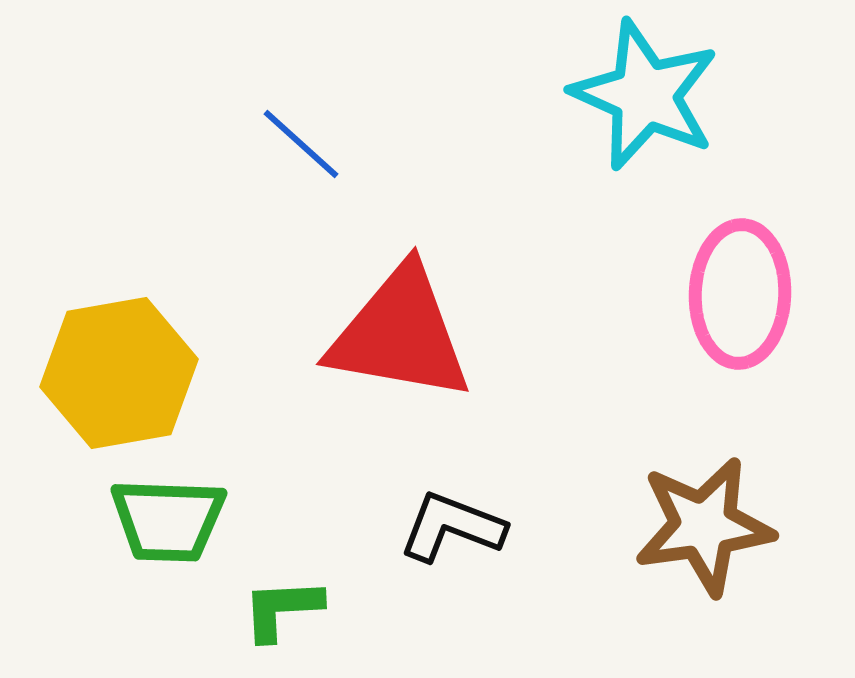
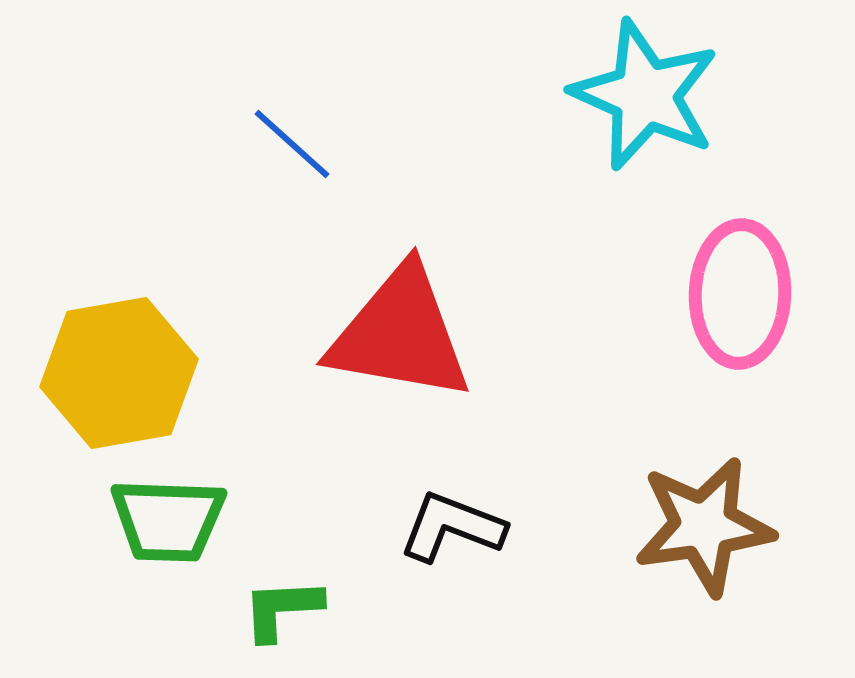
blue line: moved 9 px left
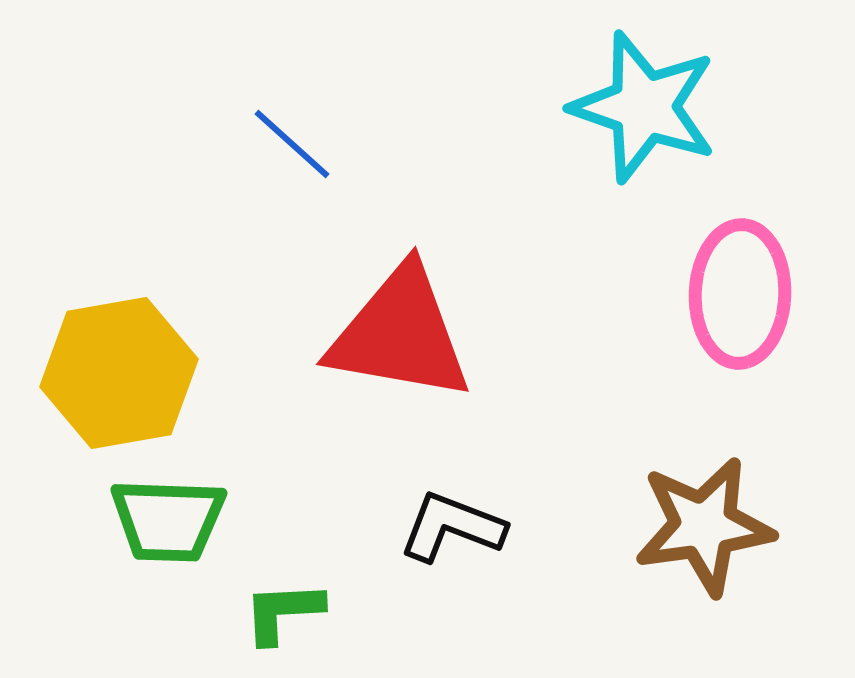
cyan star: moved 1 px left, 12 px down; rotated 5 degrees counterclockwise
green L-shape: moved 1 px right, 3 px down
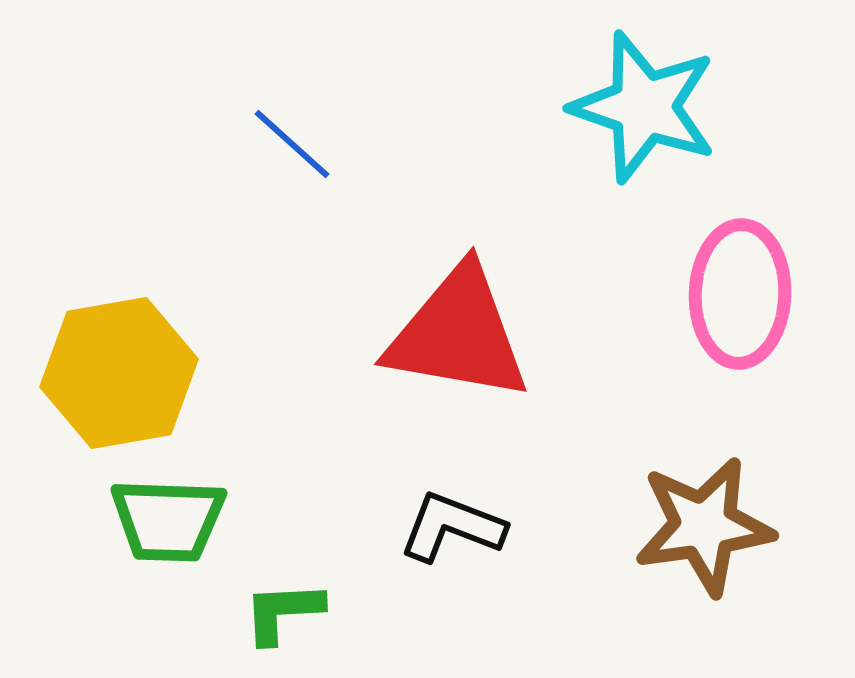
red triangle: moved 58 px right
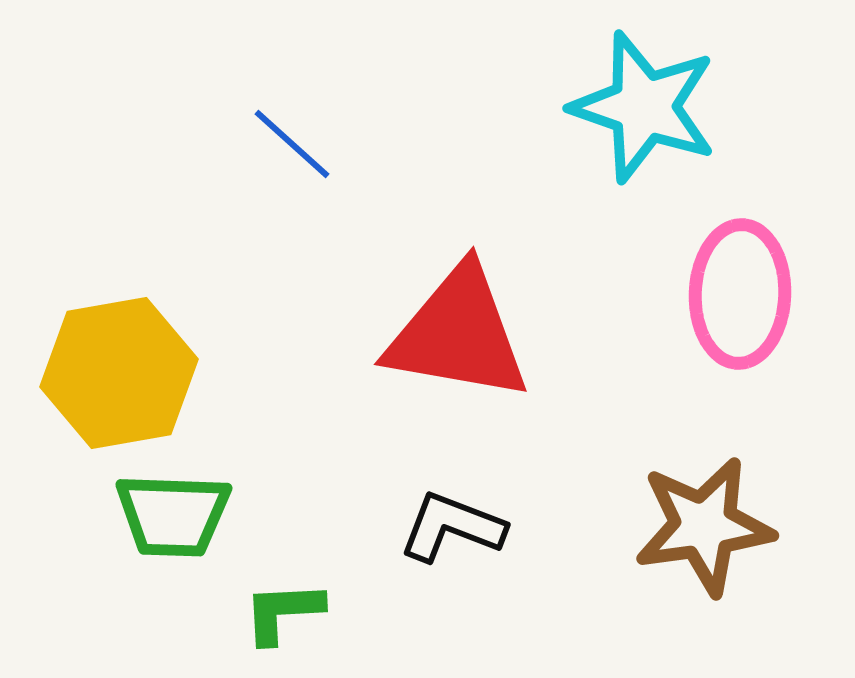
green trapezoid: moved 5 px right, 5 px up
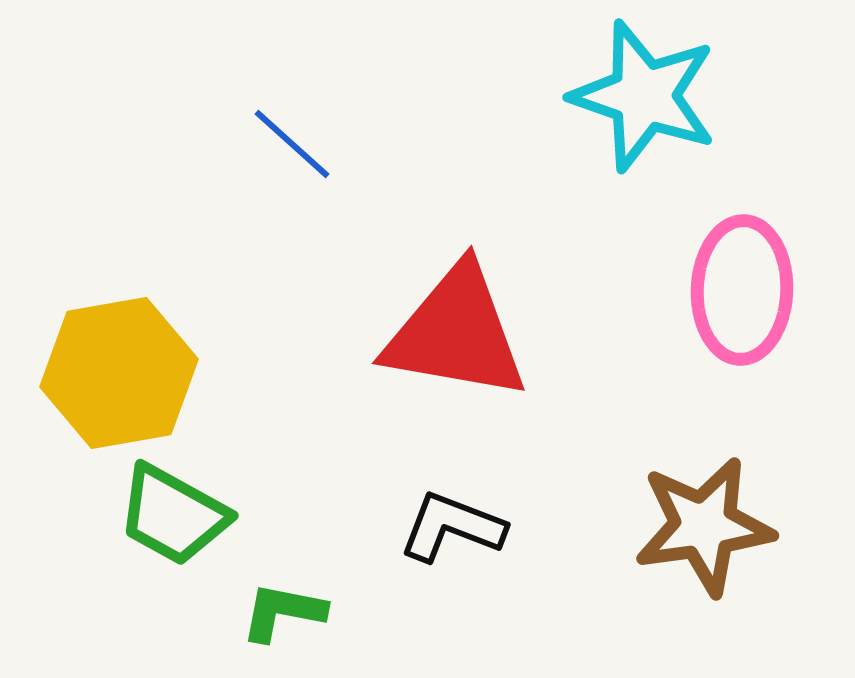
cyan star: moved 11 px up
pink ellipse: moved 2 px right, 4 px up
red triangle: moved 2 px left, 1 px up
green trapezoid: rotated 27 degrees clockwise
green L-shape: rotated 14 degrees clockwise
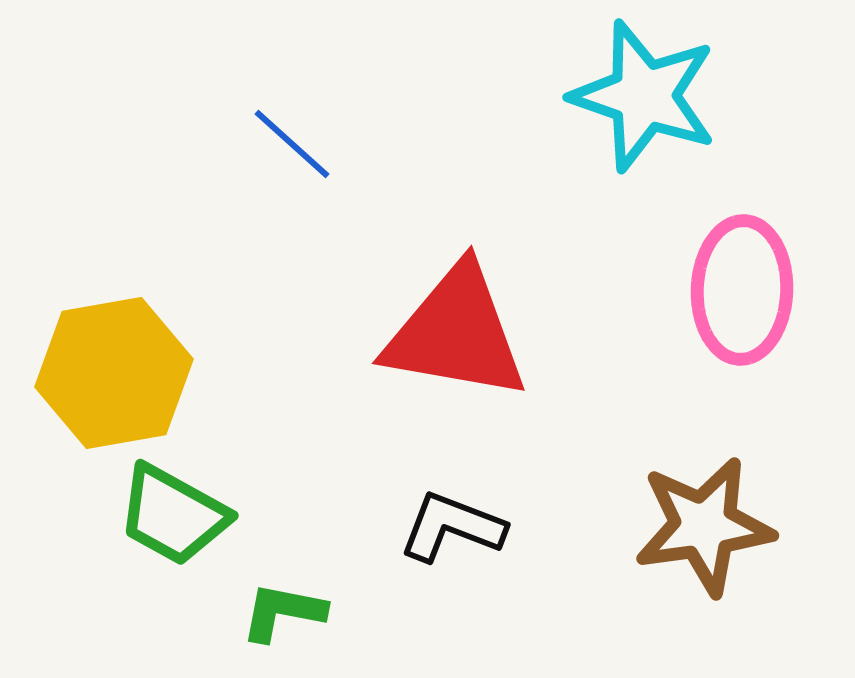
yellow hexagon: moved 5 px left
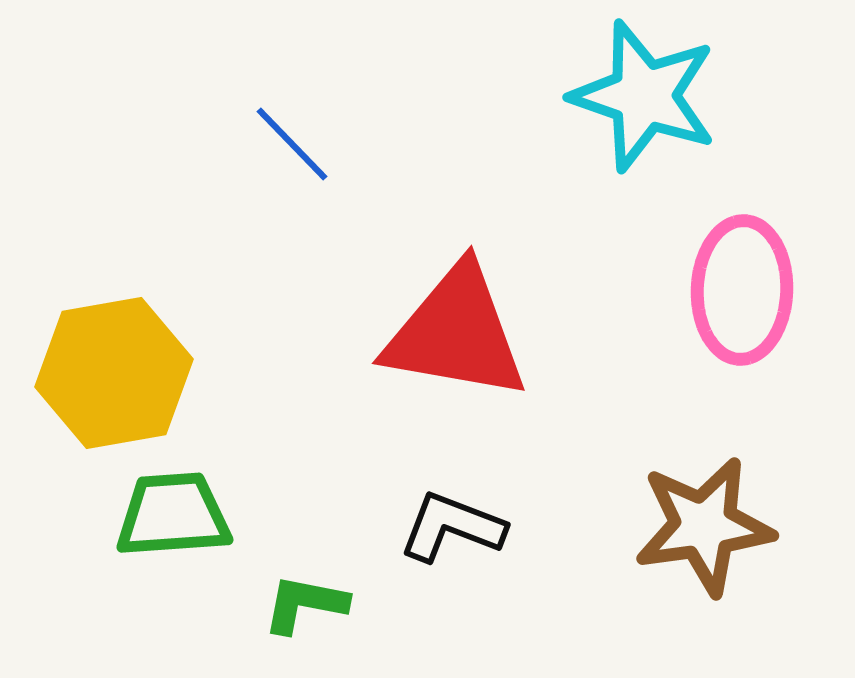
blue line: rotated 4 degrees clockwise
green trapezoid: rotated 147 degrees clockwise
green L-shape: moved 22 px right, 8 px up
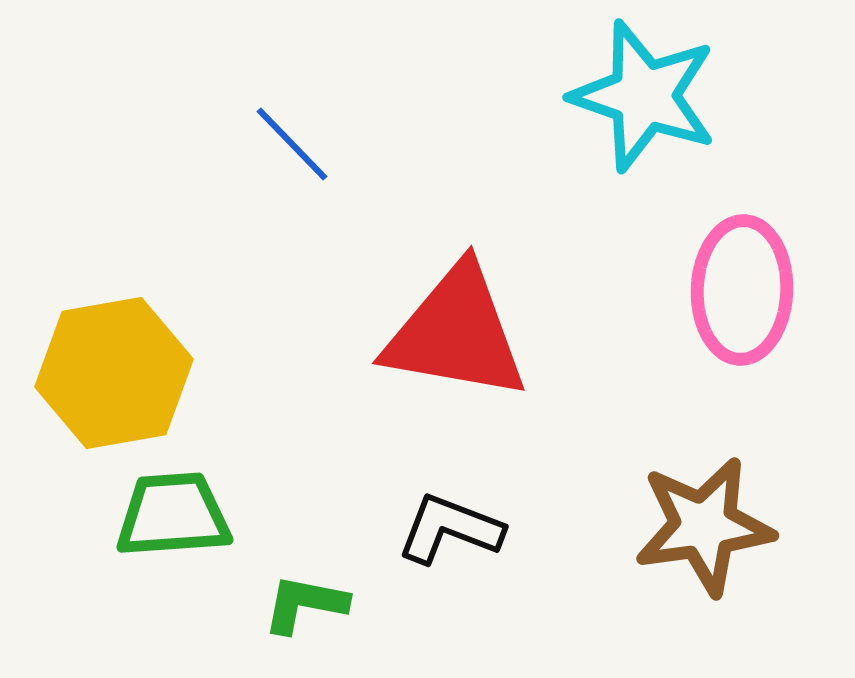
black L-shape: moved 2 px left, 2 px down
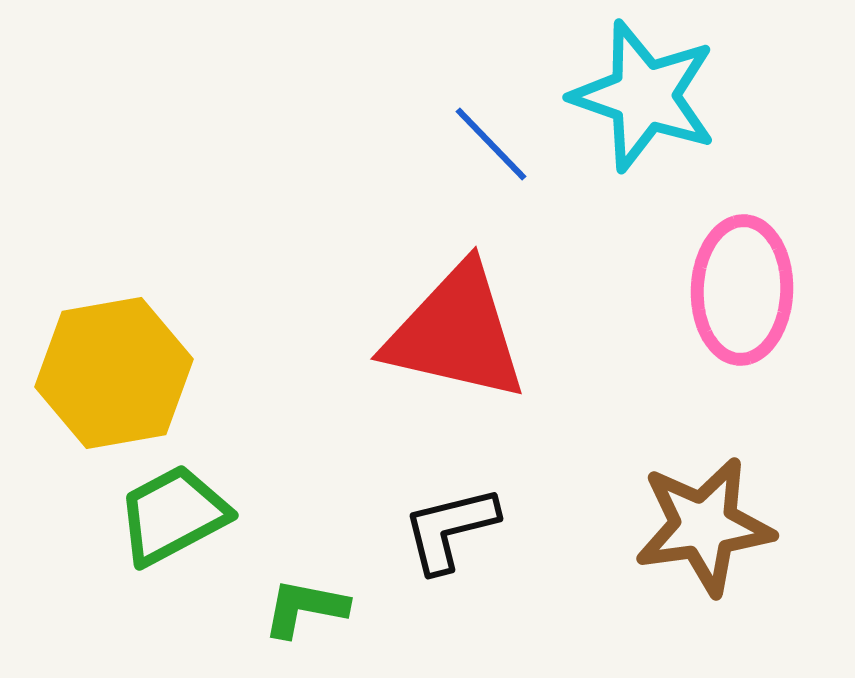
blue line: moved 199 px right
red triangle: rotated 3 degrees clockwise
green trapezoid: rotated 24 degrees counterclockwise
black L-shape: rotated 35 degrees counterclockwise
green L-shape: moved 4 px down
